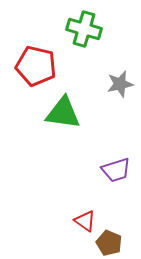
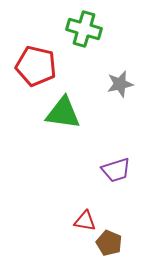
red triangle: rotated 25 degrees counterclockwise
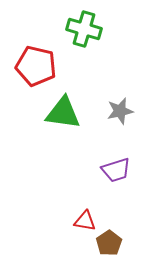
gray star: moved 27 px down
brown pentagon: rotated 15 degrees clockwise
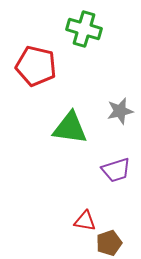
green triangle: moved 7 px right, 15 px down
brown pentagon: rotated 15 degrees clockwise
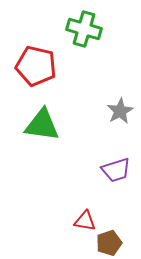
gray star: rotated 16 degrees counterclockwise
green triangle: moved 28 px left, 3 px up
